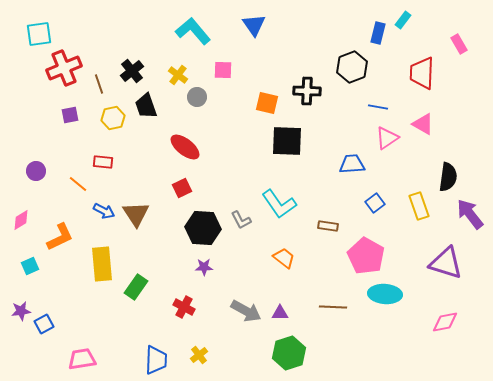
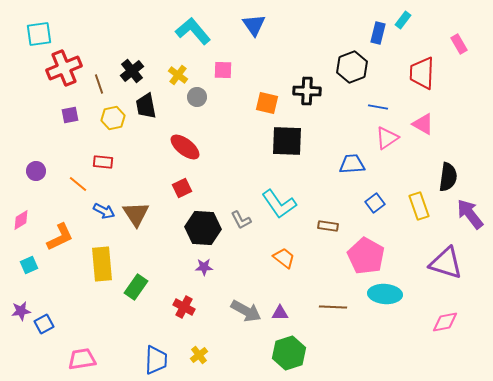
black trapezoid at (146, 106): rotated 8 degrees clockwise
cyan square at (30, 266): moved 1 px left, 1 px up
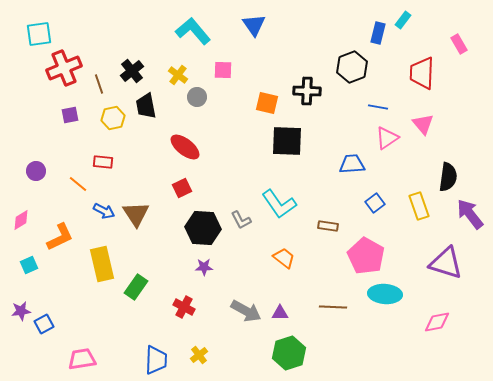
pink triangle at (423, 124): rotated 20 degrees clockwise
yellow rectangle at (102, 264): rotated 8 degrees counterclockwise
pink diamond at (445, 322): moved 8 px left
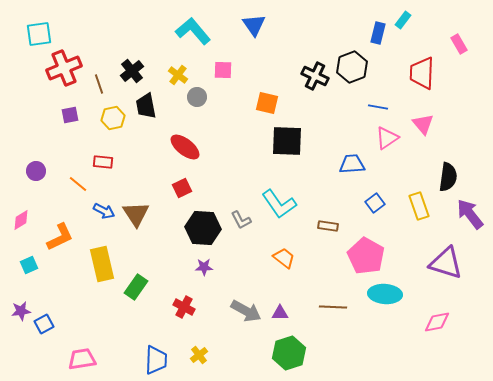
black cross at (307, 91): moved 8 px right, 15 px up; rotated 24 degrees clockwise
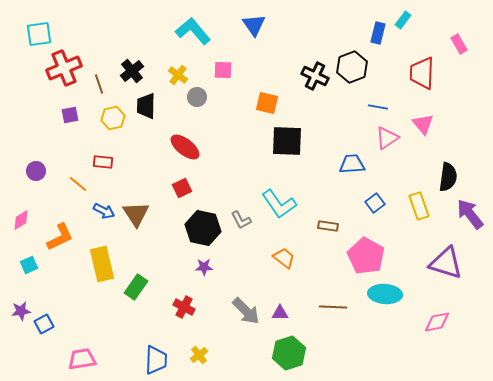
black trapezoid at (146, 106): rotated 12 degrees clockwise
black hexagon at (203, 228): rotated 8 degrees clockwise
gray arrow at (246, 311): rotated 16 degrees clockwise
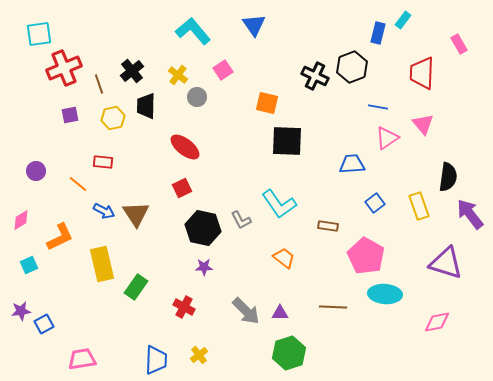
pink square at (223, 70): rotated 36 degrees counterclockwise
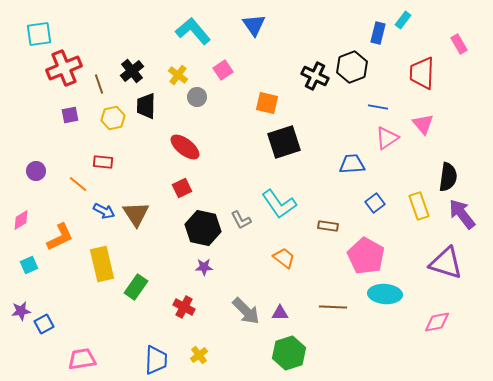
black square at (287, 141): moved 3 px left, 1 px down; rotated 20 degrees counterclockwise
purple arrow at (470, 214): moved 8 px left
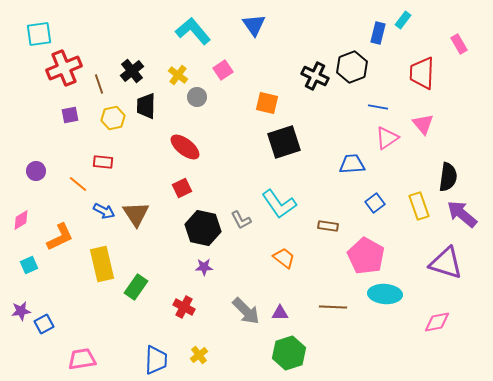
purple arrow at (462, 214): rotated 12 degrees counterclockwise
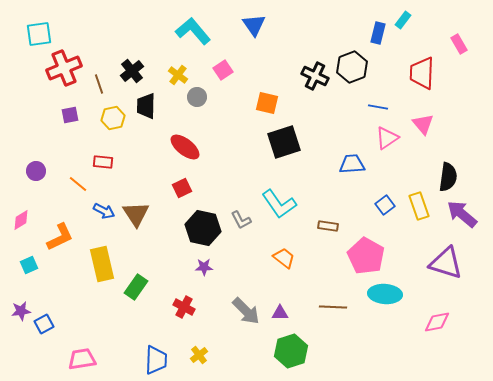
blue square at (375, 203): moved 10 px right, 2 px down
green hexagon at (289, 353): moved 2 px right, 2 px up
